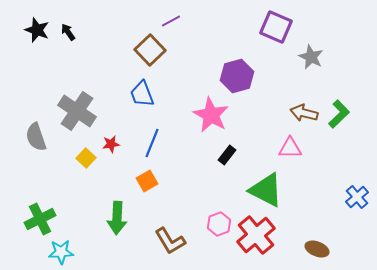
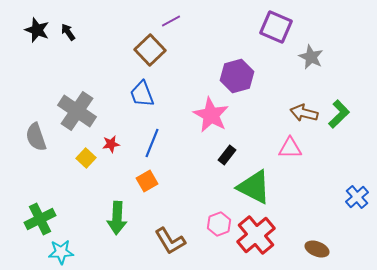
green triangle: moved 12 px left, 3 px up
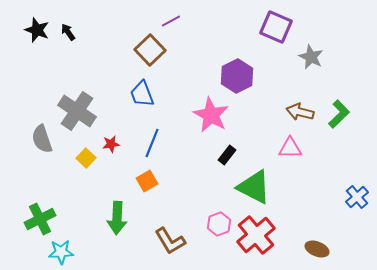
purple hexagon: rotated 12 degrees counterclockwise
brown arrow: moved 4 px left, 1 px up
gray semicircle: moved 6 px right, 2 px down
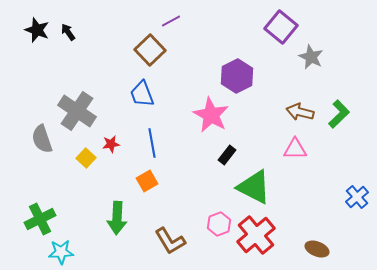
purple square: moved 5 px right; rotated 16 degrees clockwise
blue line: rotated 32 degrees counterclockwise
pink triangle: moved 5 px right, 1 px down
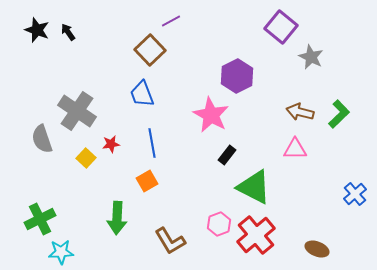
blue cross: moved 2 px left, 3 px up
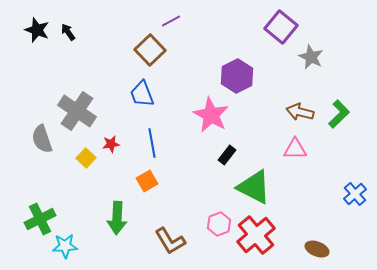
cyan star: moved 4 px right, 6 px up
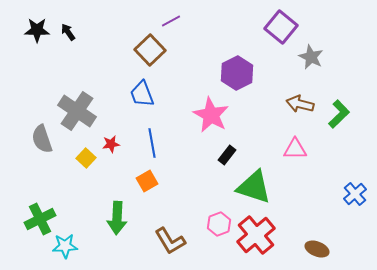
black star: rotated 20 degrees counterclockwise
purple hexagon: moved 3 px up
brown arrow: moved 8 px up
green triangle: rotated 9 degrees counterclockwise
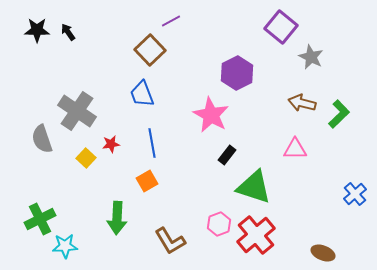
brown arrow: moved 2 px right, 1 px up
brown ellipse: moved 6 px right, 4 px down
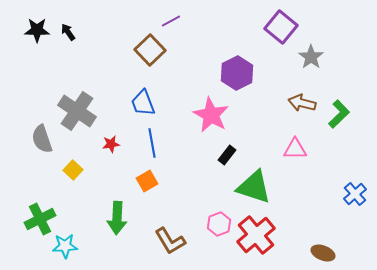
gray star: rotated 10 degrees clockwise
blue trapezoid: moved 1 px right, 9 px down
yellow square: moved 13 px left, 12 px down
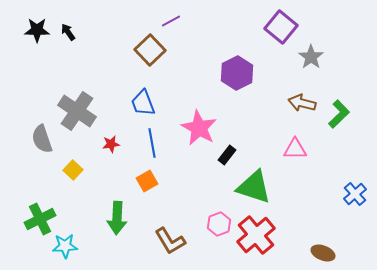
pink star: moved 12 px left, 13 px down
